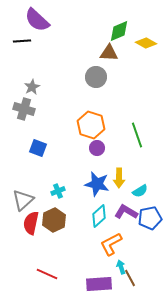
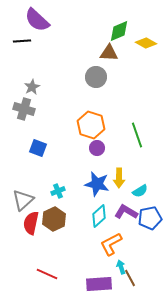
brown hexagon: moved 1 px up
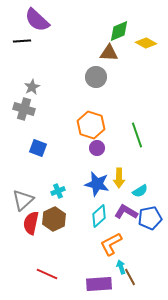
brown line: moved 1 px up
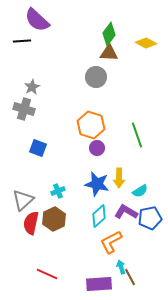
green diamond: moved 10 px left, 3 px down; rotated 30 degrees counterclockwise
orange L-shape: moved 2 px up
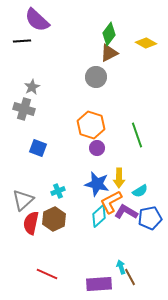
brown triangle: rotated 30 degrees counterclockwise
orange L-shape: moved 40 px up
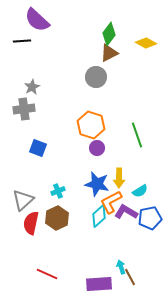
gray cross: rotated 25 degrees counterclockwise
brown hexagon: moved 3 px right, 1 px up
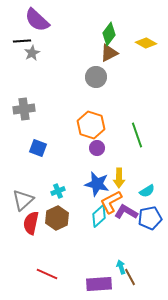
gray star: moved 34 px up
cyan semicircle: moved 7 px right
